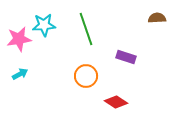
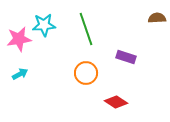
orange circle: moved 3 px up
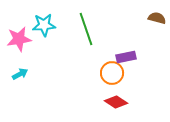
brown semicircle: rotated 18 degrees clockwise
purple rectangle: rotated 30 degrees counterclockwise
orange circle: moved 26 px right
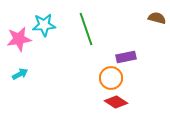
orange circle: moved 1 px left, 5 px down
